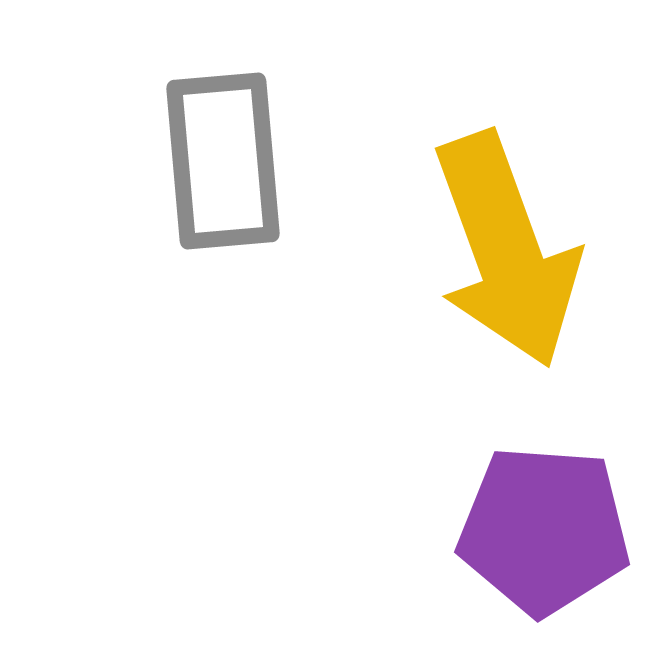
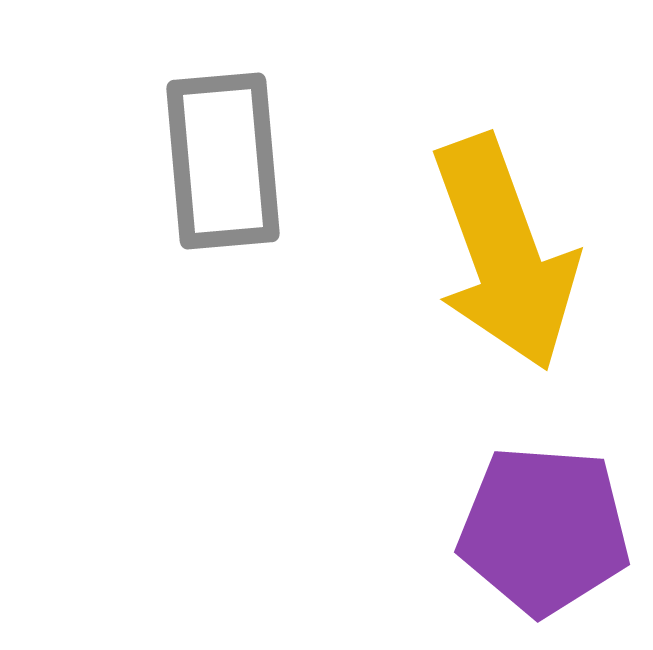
yellow arrow: moved 2 px left, 3 px down
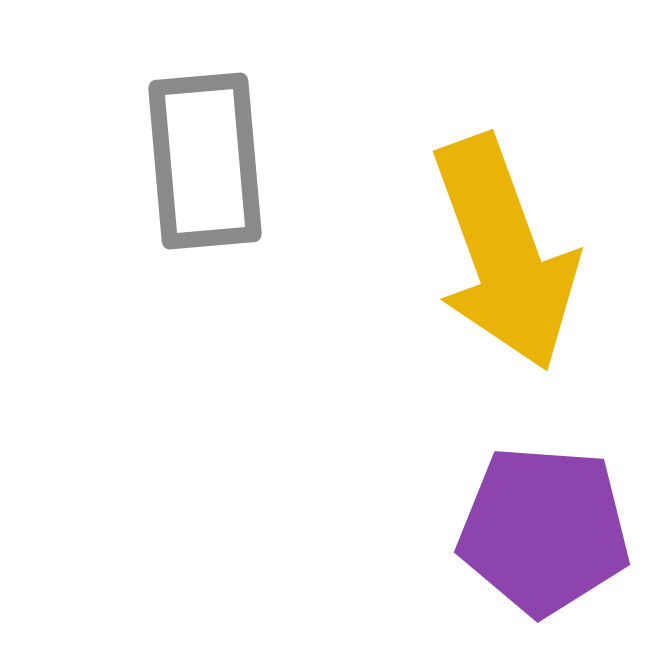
gray rectangle: moved 18 px left
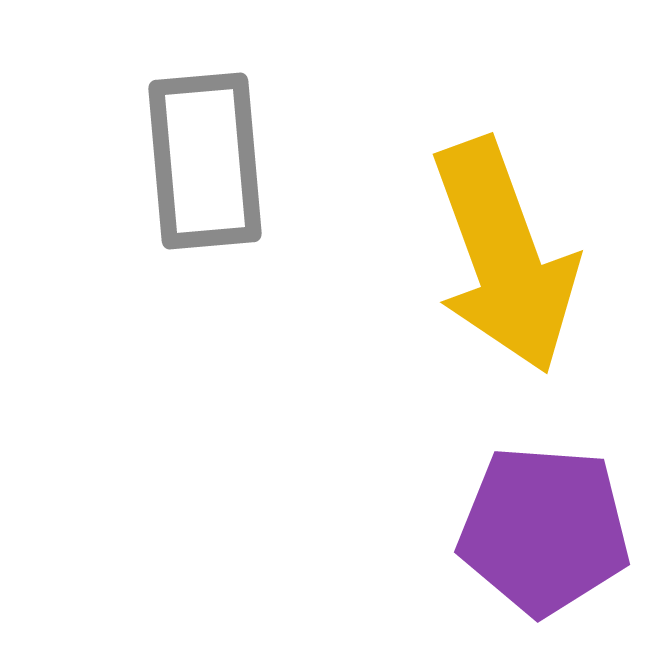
yellow arrow: moved 3 px down
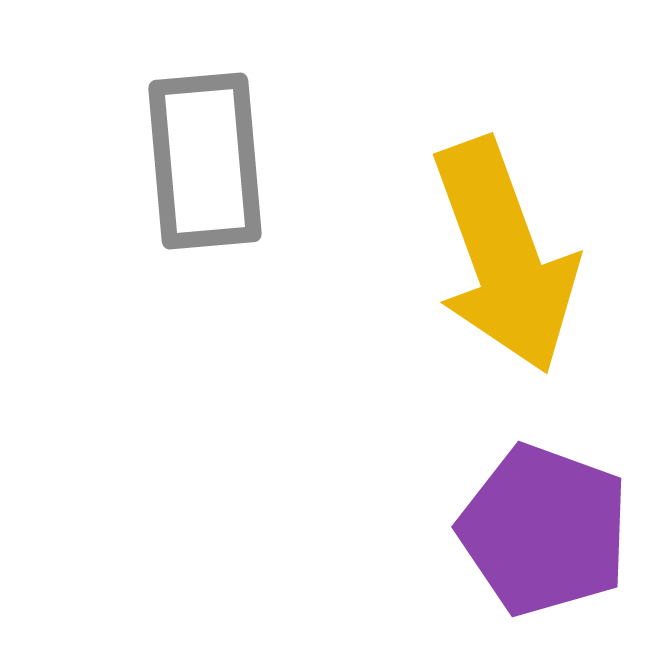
purple pentagon: rotated 16 degrees clockwise
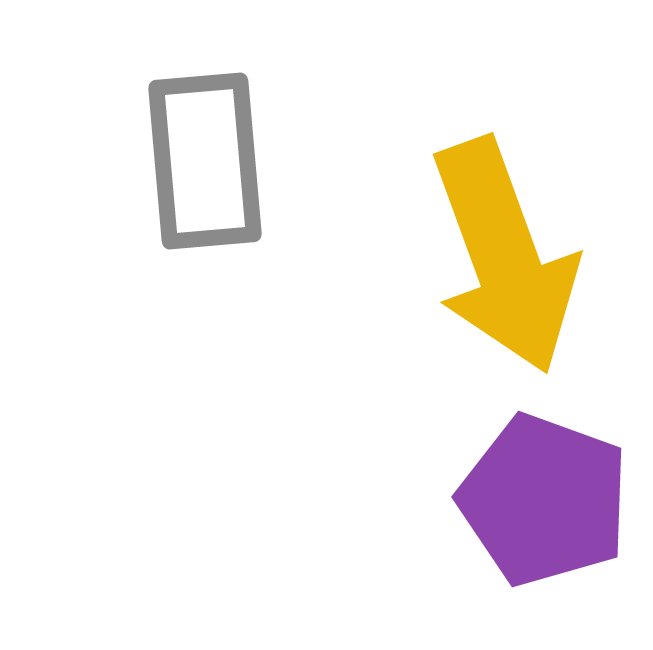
purple pentagon: moved 30 px up
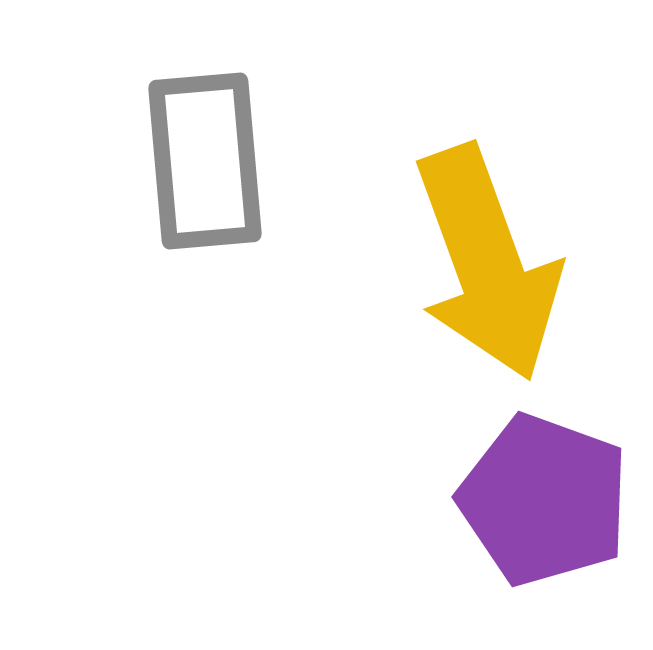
yellow arrow: moved 17 px left, 7 px down
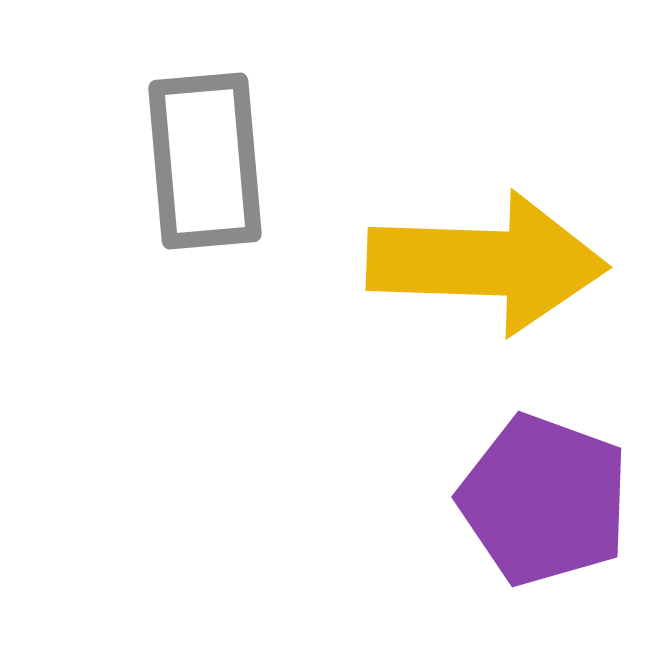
yellow arrow: rotated 68 degrees counterclockwise
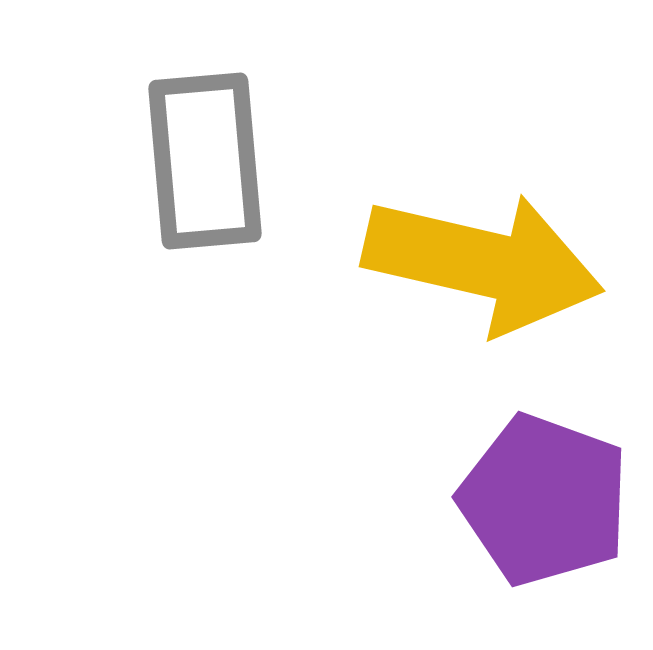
yellow arrow: moved 4 px left; rotated 11 degrees clockwise
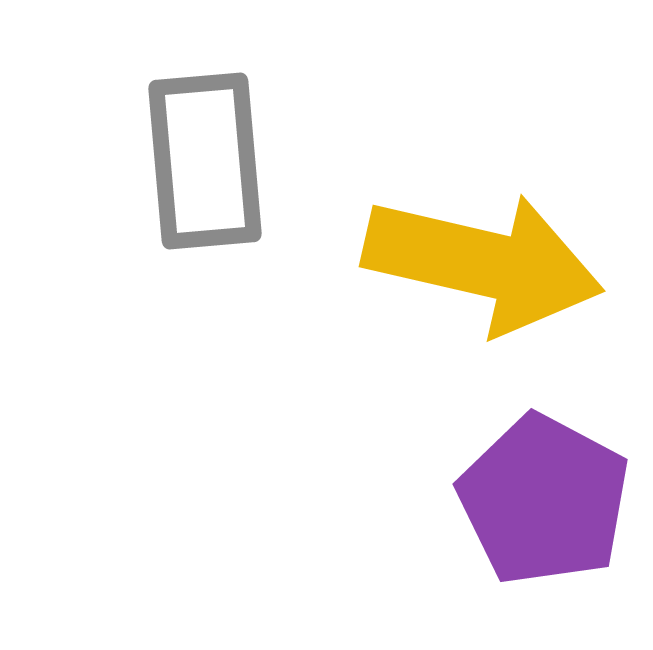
purple pentagon: rotated 8 degrees clockwise
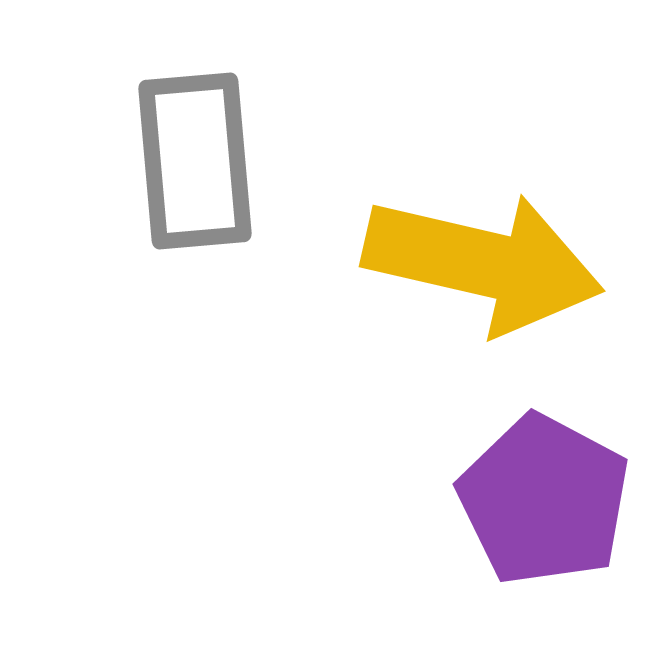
gray rectangle: moved 10 px left
